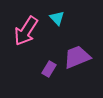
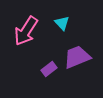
cyan triangle: moved 5 px right, 5 px down
purple rectangle: rotated 21 degrees clockwise
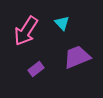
purple rectangle: moved 13 px left
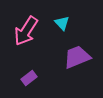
purple rectangle: moved 7 px left, 9 px down
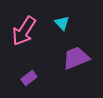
pink arrow: moved 2 px left
purple trapezoid: moved 1 px left, 1 px down
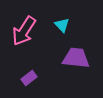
cyan triangle: moved 2 px down
purple trapezoid: rotated 28 degrees clockwise
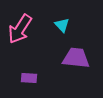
pink arrow: moved 4 px left, 2 px up
purple rectangle: rotated 42 degrees clockwise
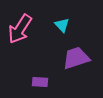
purple trapezoid: rotated 24 degrees counterclockwise
purple rectangle: moved 11 px right, 4 px down
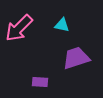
cyan triangle: rotated 35 degrees counterclockwise
pink arrow: moved 1 px left, 1 px up; rotated 12 degrees clockwise
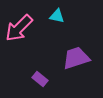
cyan triangle: moved 5 px left, 9 px up
purple rectangle: moved 3 px up; rotated 35 degrees clockwise
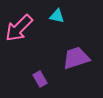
purple rectangle: rotated 21 degrees clockwise
